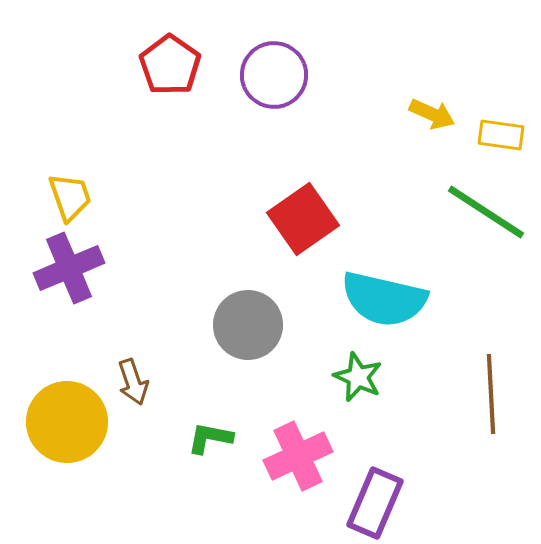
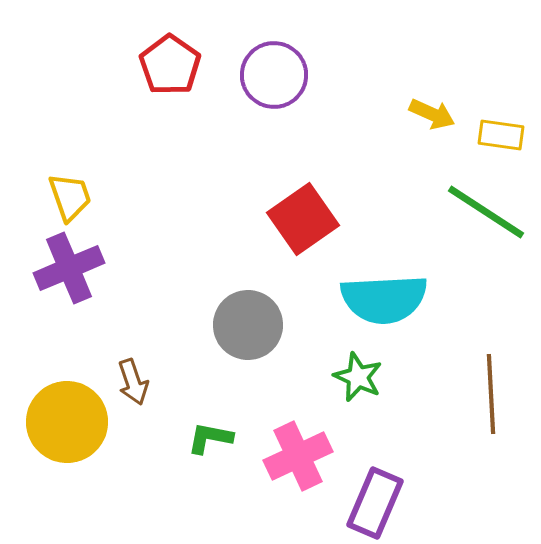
cyan semicircle: rotated 16 degrees counterclockwise
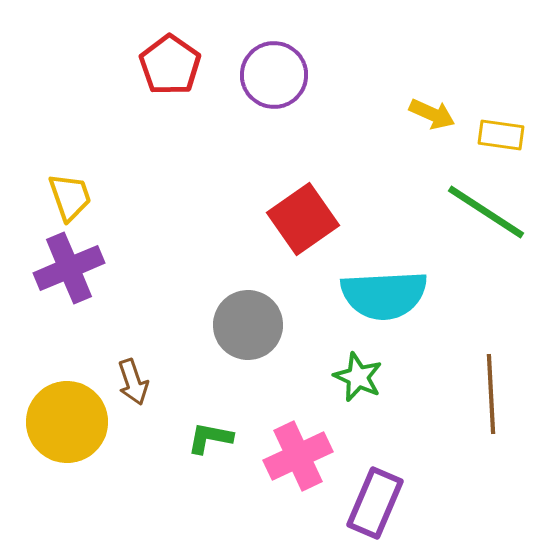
cyan semicircle: moved 4 px up
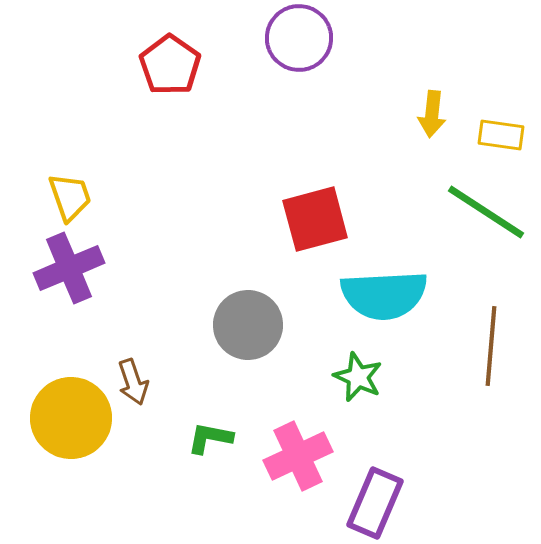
purple circle: moved 25 px right, 37 px up
yellow arrow: rotated 72 degrees clockwise
red square: moved 12 px right; rotated 20 degrees clockwise
brown line: moved 48 px up; rotated 8 degrees clockwise
yellow circle: moved 4 px right, 4 px up
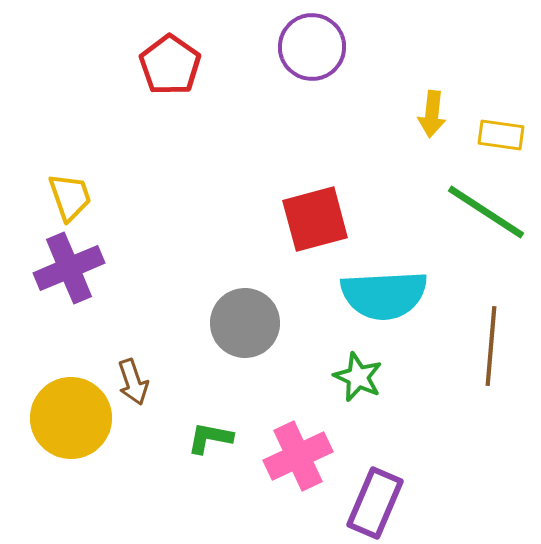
purple circle: moved 13 px right, 9 px down
gray circle: moved 3 px left, 2 px up
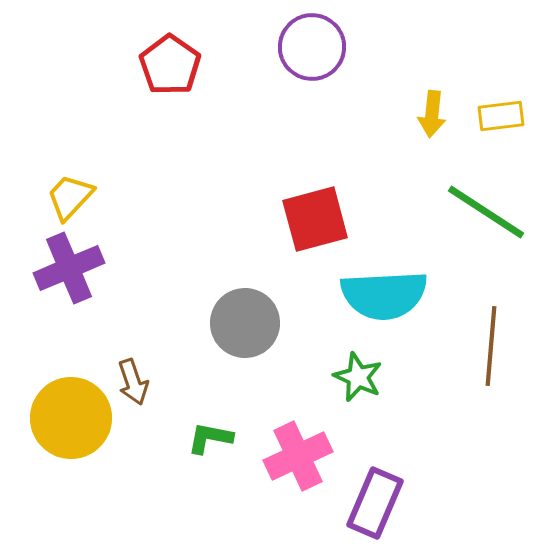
yellow rectangle: moved 19 px up; rotated 15 degrees counterclockwise
yellow trapezoid: rotated 118 degrees counterclockwise
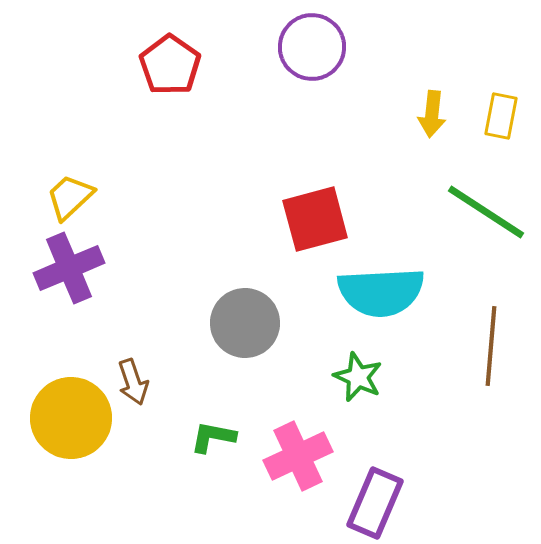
yellow rectangle: rotated 72 degrees counterclockwise
yellow trapezoid: rotated 4 degrees clockwise
cyan semicircle: moved 3 px left, 3 px up
green L-shape: moved 3 px right, 1 px up
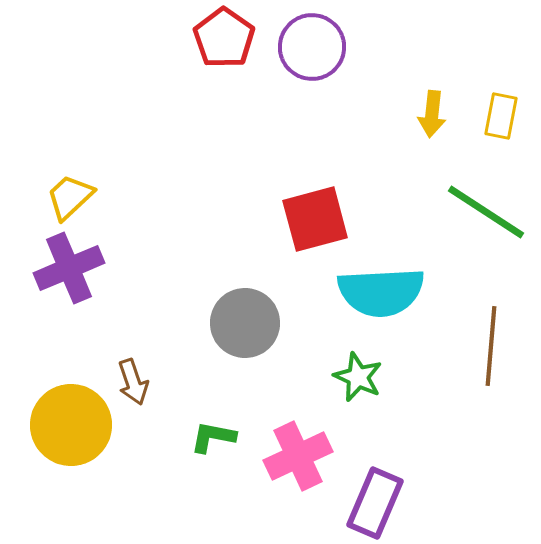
red pentagon: moved 54 px right, 27 px up
yellow circle: moved 7 px down
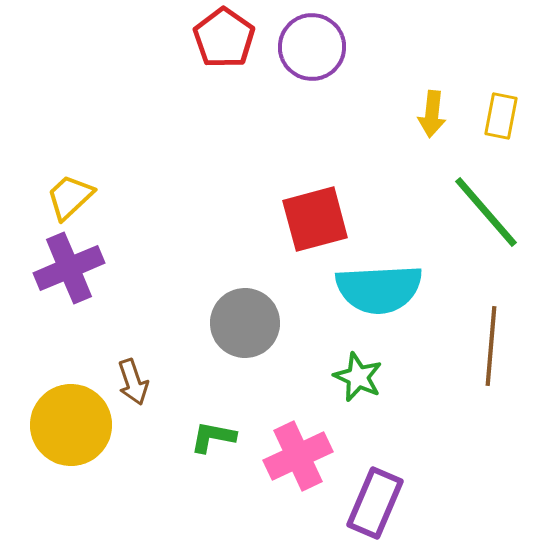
green line: rotated 16 degrees clockwise
cyan semicircle: moved 2 px left, 3 px up
